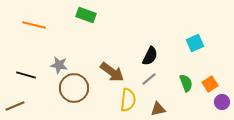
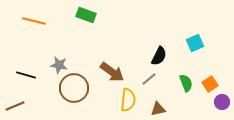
orange line: moved 4 px up
black semicircle: moved 9 px right
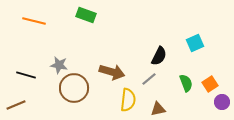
brown arrow: rotated 20 degrees counterclockwise
brown line: moved 1 px right, 1 px up
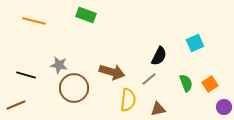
purple circle: moved 2 px right, 5 px down
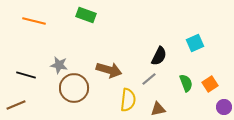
brown arrow: moved 3 px left, 2 px up
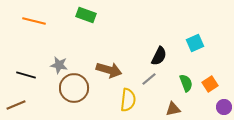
brown triangle: moved 15 px right
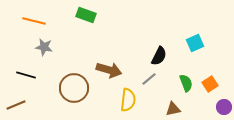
gray star: moved 15 px left, 18 px up
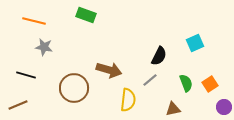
gray line: moved 1 px right, 1 px down
brown line: moved 2 px right
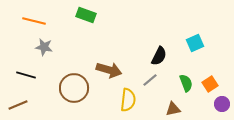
purple circle: moved 2 px left, 3 px up
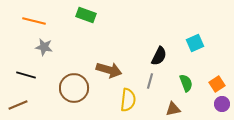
gray line: moved 1 px down; rotated 35 degrees counterclockwise
orange square: moved 7 px right
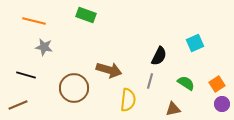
green semicircle: rotated 36 degrees counterclockwise
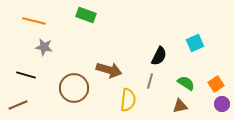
orange square: moved 1 px left
brown triangle: moved 7 px right, 3 px up
